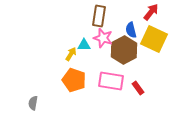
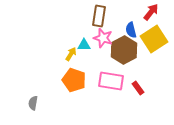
yellow square: rotated 32 degrees clockwise
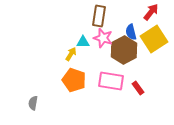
blue semicircle: moved 2 px down
cyan triangle: moved 1 px left, 3 px up
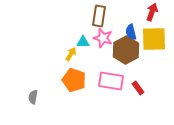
red arrow: moved 1 px right; rotated 18 degrees counterclockwise
yellow square: rotated 32 degrees clockwise
brown hexagon: moved 2 px right
gray semicircle: moved 6 px up
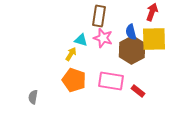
cyan triangle: moved 2 px left, 2 px up; rotated 16 degrees clockwise
brown hexagon: moved 6 px right
red rectangle: moved 3 px down; rotated 16 degrees counterclockwise
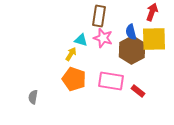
orange pentagon: moved 1 px up
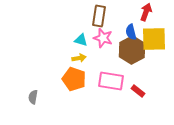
red arrow: moved 6 px left
yellow arrow: moved 8 px right, 4 px down; rotated 48 degrees clockwise
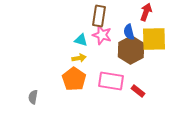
blue semicircle: moved 2 px left
pink star: moved 1 px left, 3 px up
brown hexagon: moved 1 px left
orange pentagon: rotated 15 degrees clockwise
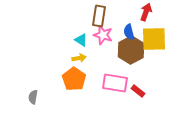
pink star: moved 1 px right
cyan triangle: rotated 16 degrees clockwise
pink rectangle: moved 4 px right, 2 px down
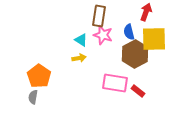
brown hexagon: moved 4 px right, 4 px down
orange pentagon: moved 35 px left, 3 px up
